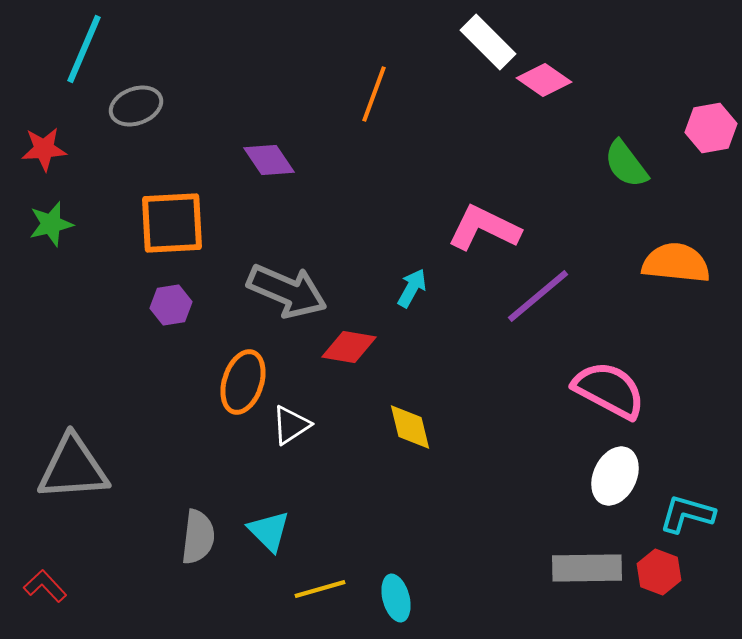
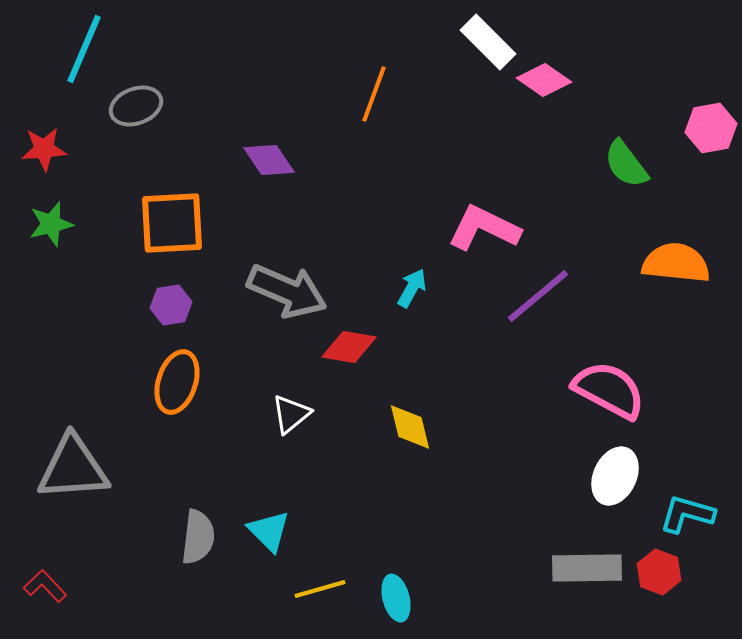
orange ellipse: moved 66 px left
white triangle: moved 11 px up; rotated 6 degrees counterclockwise
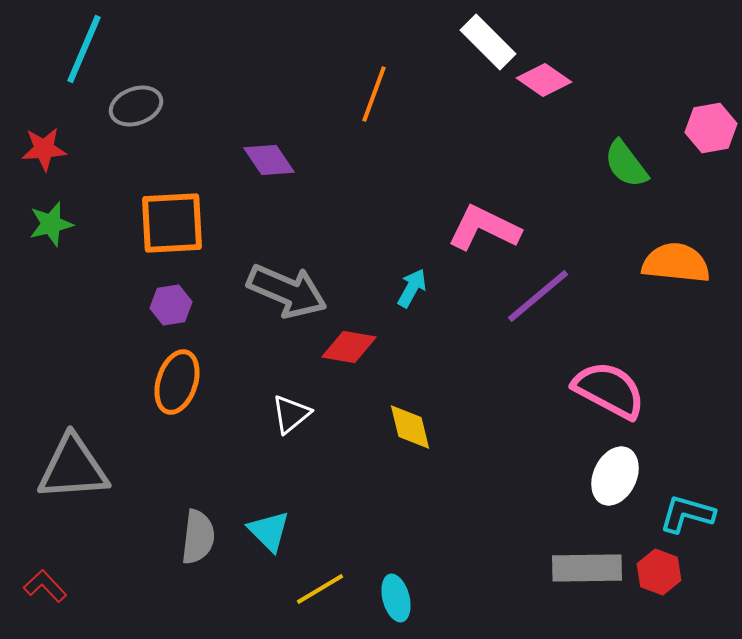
yellow line: rotated 15 degrees counterclockwise
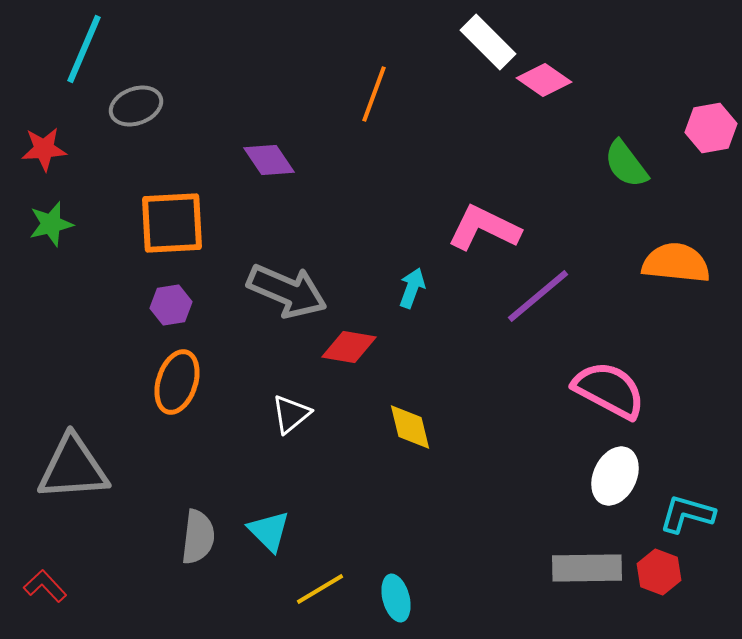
cyan arrow: rotated 9 degrees counterclockwise
